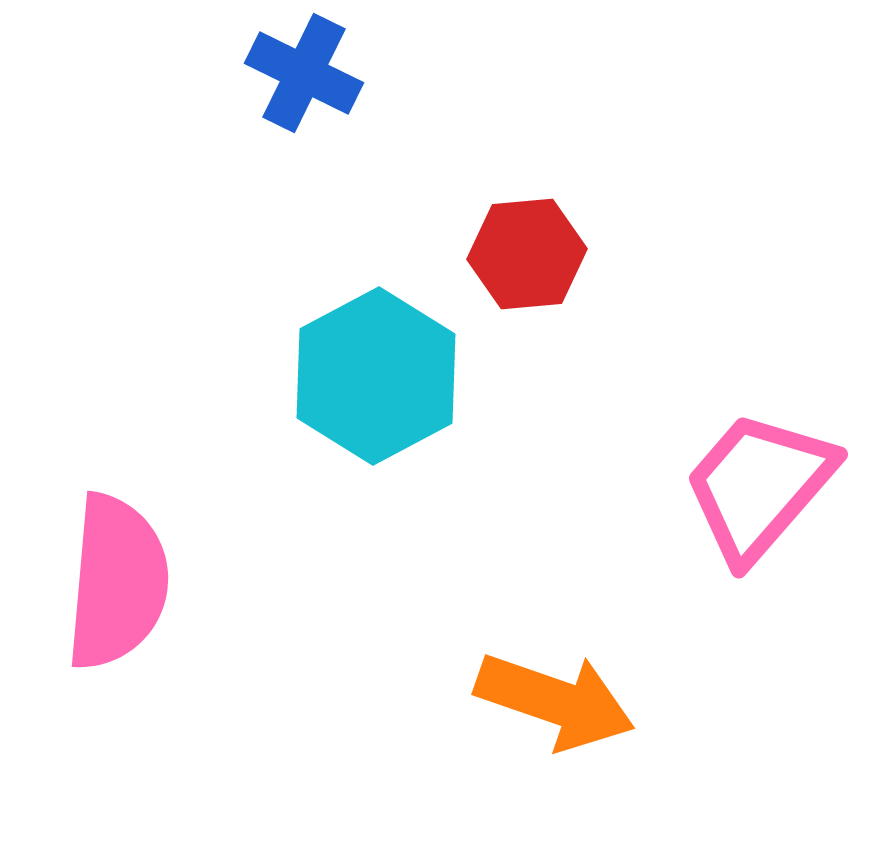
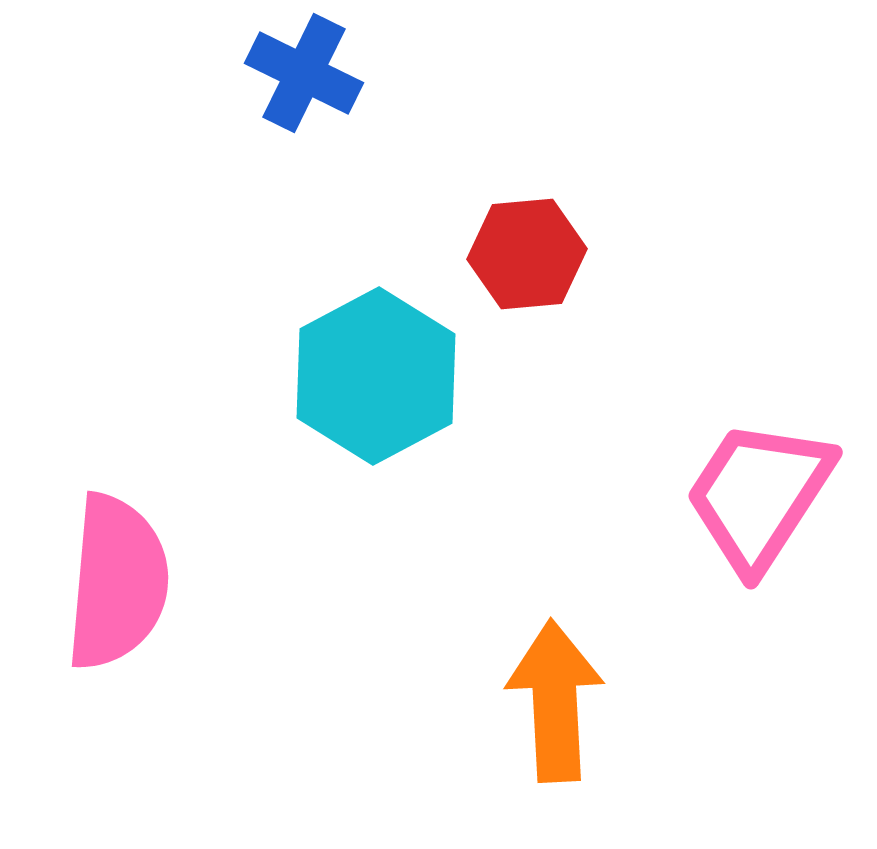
pink trapezoid: moved 9 px down; rotated 8 degrees counterclockwise
orange arrow: rotated 112 degrees counterclockwise
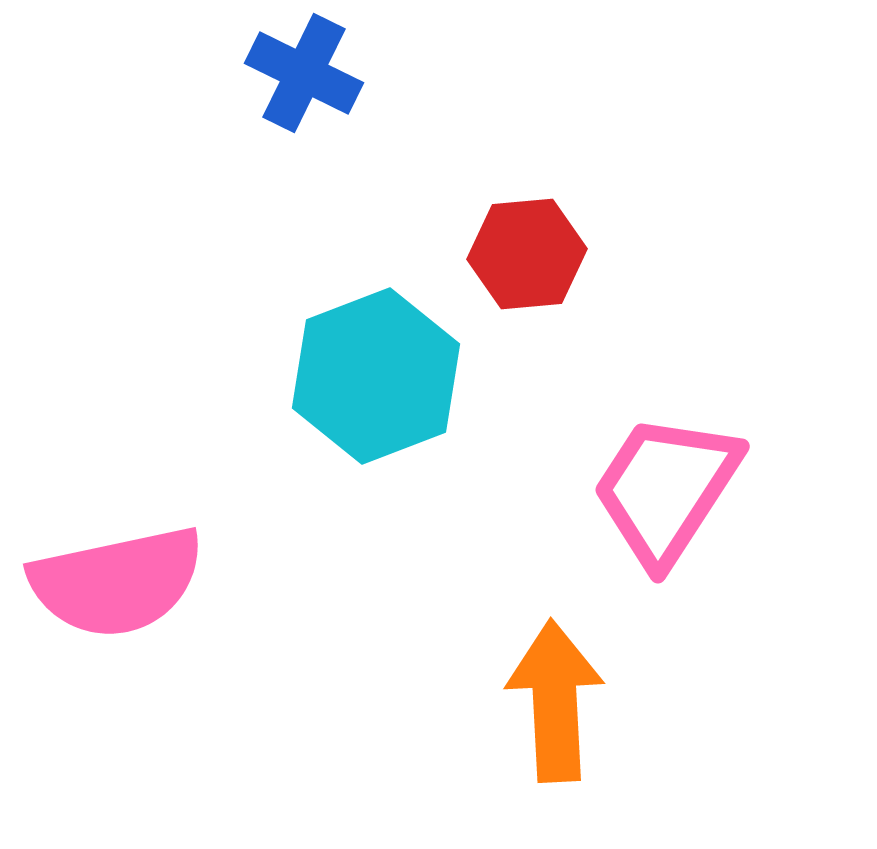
cyan hexagon: rotated 7 degrees clockwise
pink trapezoid: moved 93 px left, 6 px up
pink semicircle: rotated 73 degrees clockwise
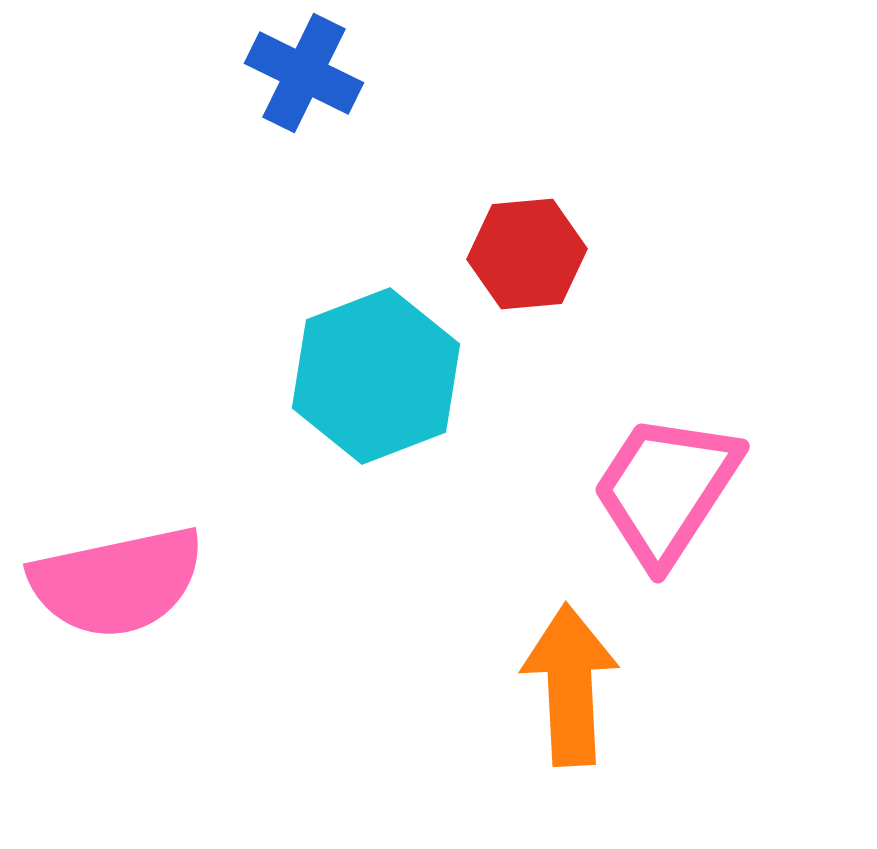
orange arrow: moved 15 px right, 16 px up
